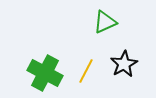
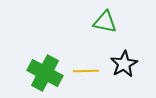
green triangle: rotated 35 degrees clockwise
yellow line: rotated 60 degrees clockwise
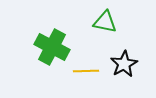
green cross: moved 7 px right, 26 px up
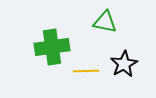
green cross: rotated 36 degrees counterclockwise
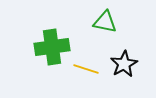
yellow line: moved 2 px up; rotated 20 degrees clockwise
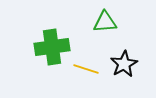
green triangle: rotated 15 degrees counterclockwise
